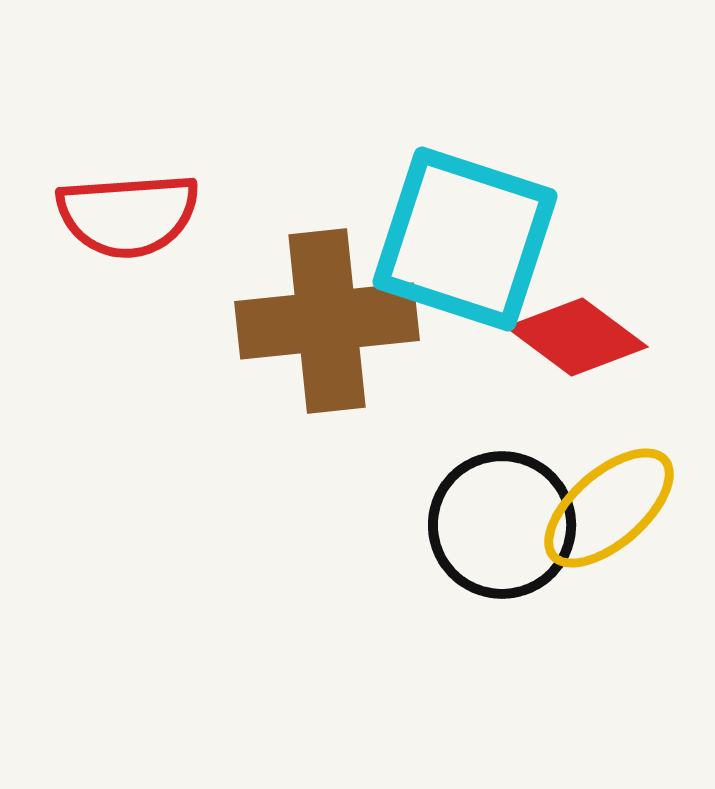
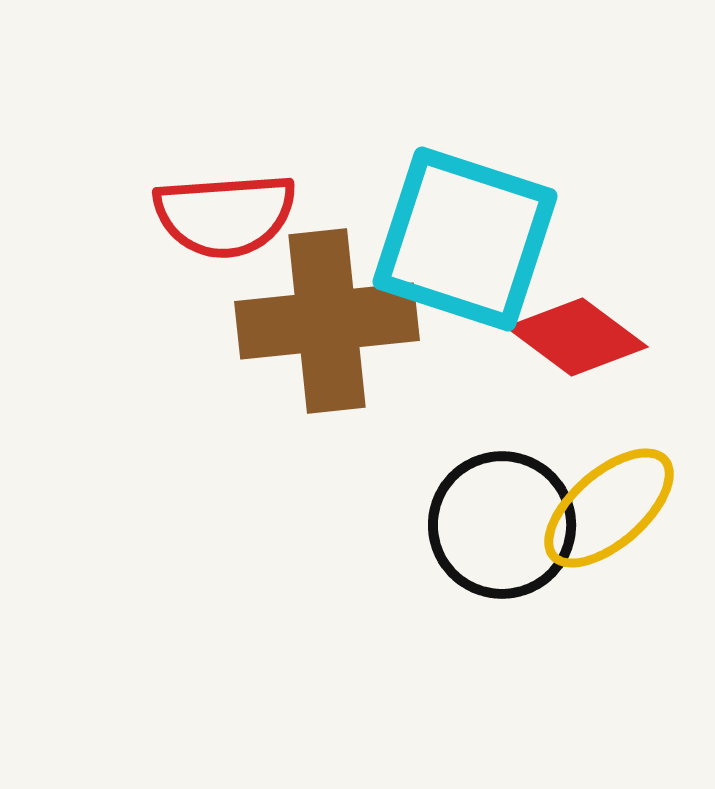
red semicircle: moved 97 px right
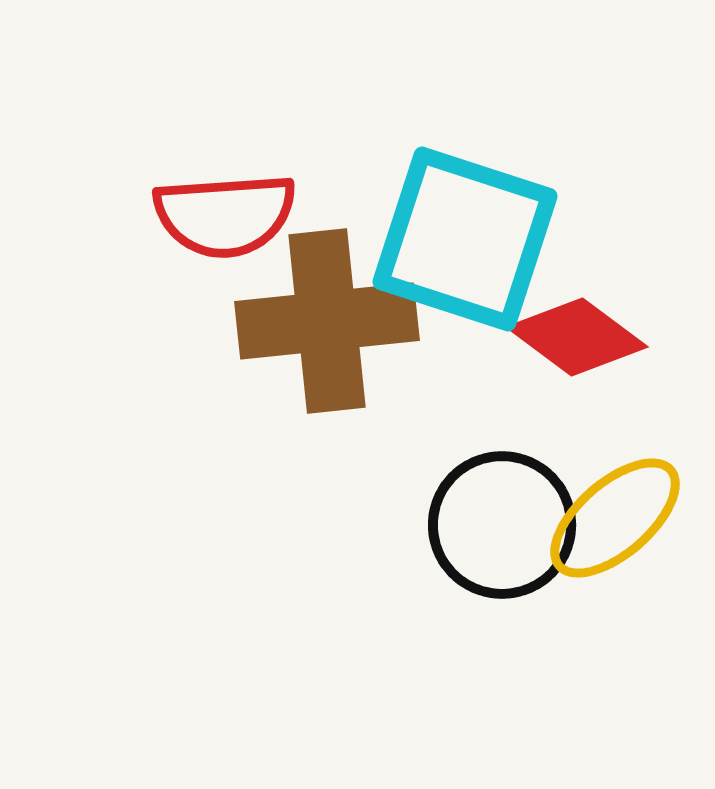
yellow ellipse: moved 6 px right, 10 px down
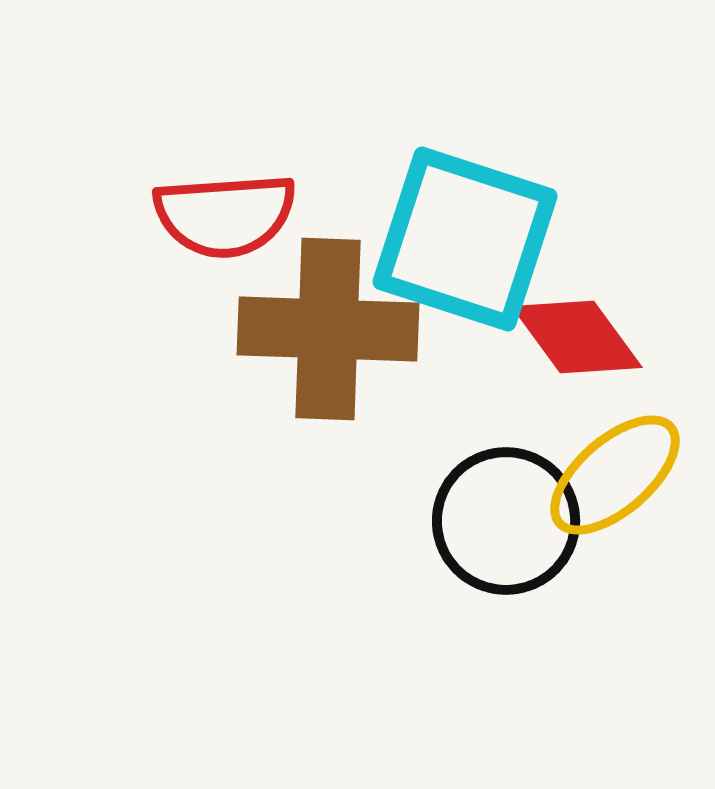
brown cross: moved 1 px right, 8 px down; rotated 8 degrees clockwise
red diamond: rotated 17 degrees clockwise
yellow ellipse: moved 43 px up
black circle: moved 4 px right, 4 px up
